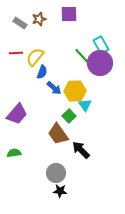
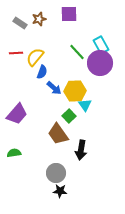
green line: moved 5 px left, 4 px up
black arrow: rotated 126 degrees counterclockwise
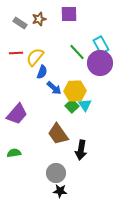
green square: moved 3 px right, 10 px up
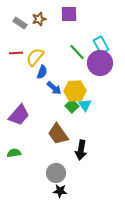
purple trapezoid: moved 2 px right, 1 px down
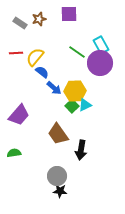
green line: rotated 12 degrees counterclockwise
blue semicircle: rotated 72 degrees counterclockwise
cyan triangle: rotated 40 degrees clockwise
gray circle: moved 1 px right, 3 px down
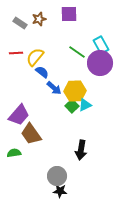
brown trapezoid: moved 27 px left
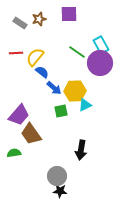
green square: moved 11 px left, 5 px down; rotated 32 degrees clockwise
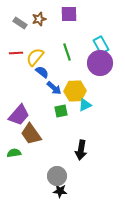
green line: moved 10 px left; rotated 36 degrees clockwise
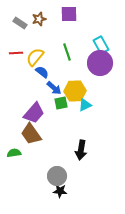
green square: moved 8 px up
purple trapezoid: moved 15 px right, 2 px up
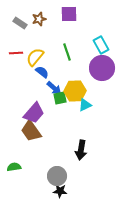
purple circle: moved 2 px right, 5 px down
green square: moved 1 px left, 5 px up
brown trapezoid: moved 3 px up
green semicircle: moved 14 px down
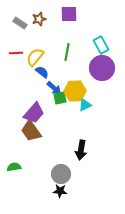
green line: rotated 30 degrees clockwise
gray circle: moved 4 px right, 2 px up
